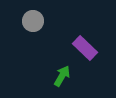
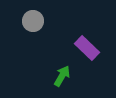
purple rectangle: moved 2 px right
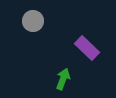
green arrow: moved 1 px right, 3 px down; rotated 10 degrees counterclockwise
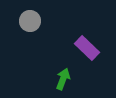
gray circle: moved 3 px left
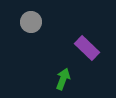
gray circle: moved 1 px right, 1 px down
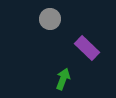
gray circle: moved 19 px right, 3 px up
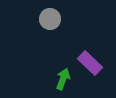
purple rectangle: moved 3 px right, 15 px down
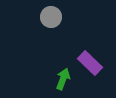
gray circle: moved 1 px right, 2 px up
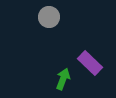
gray circle: moved 2 px left
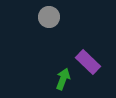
purple rectangle: moved 2 px left, 1 px up
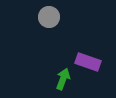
purple rectangle: rotated 25 degrees counterclockwise
